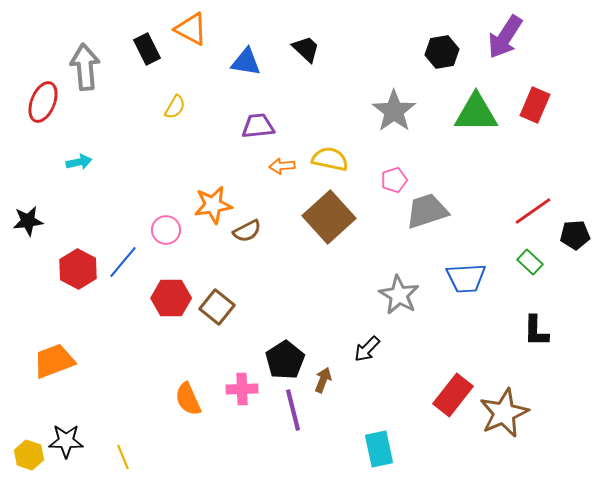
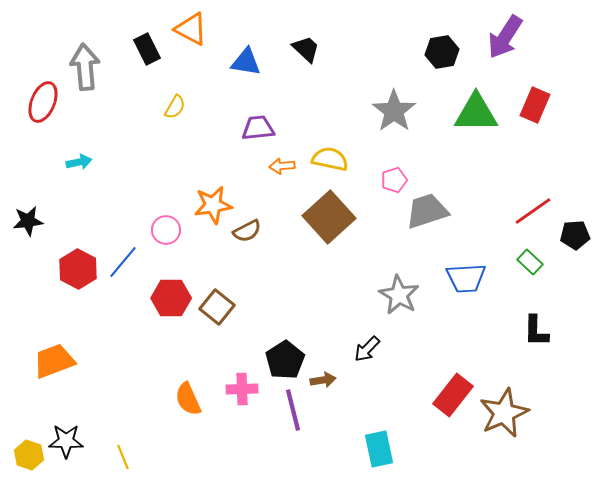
purple trapezoid at (258, 126): moved 2 px down
brown arrow at (323, 380): rotated 60 degrees clockwise
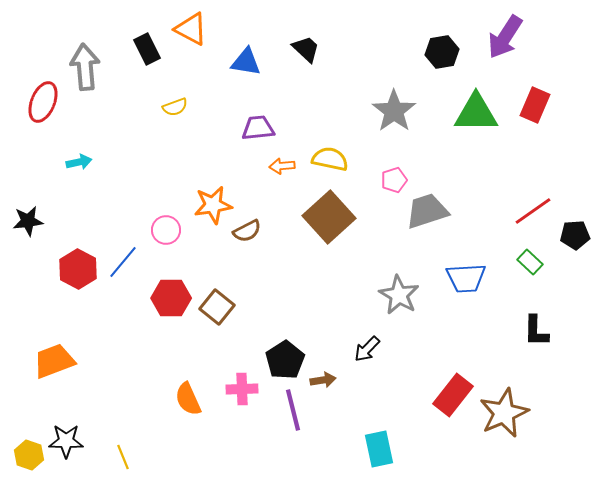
yellow semicircle at (175, 107): rotated 40 degrees clockwise
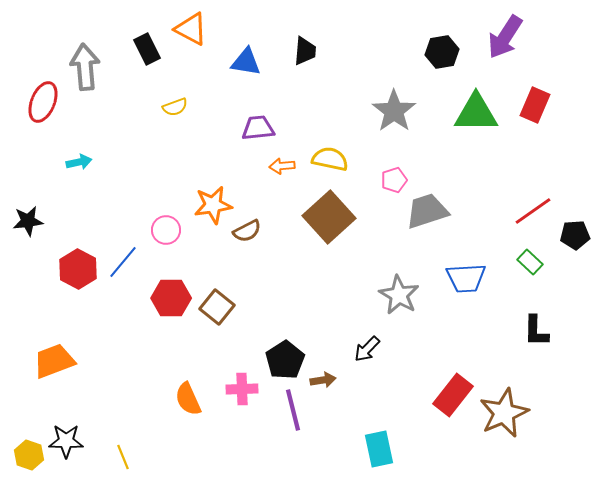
black trapezoid at (306, 49): moved 1 px left, 2 px down; rotated 52 degrees clockwise
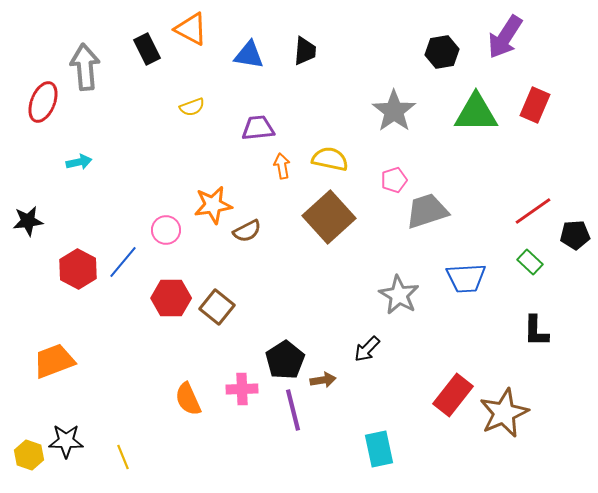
blue triangle at (246, 62): moved 3 px right, 7 px up
yellow semicircle at (175, 107): moved 17 px right
orange arrow at (282, 166): rotated 85 degrees clockwise
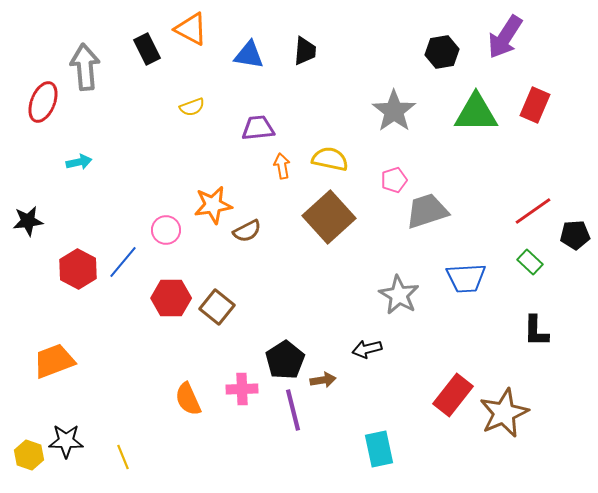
black arrow at (367, 349): rotated 32 degrees clockwise
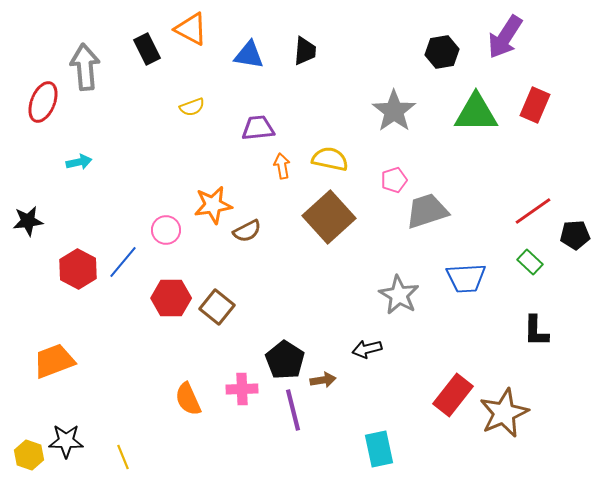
black pentagon at (285, 360): rotated 6 degrees counterclockwise
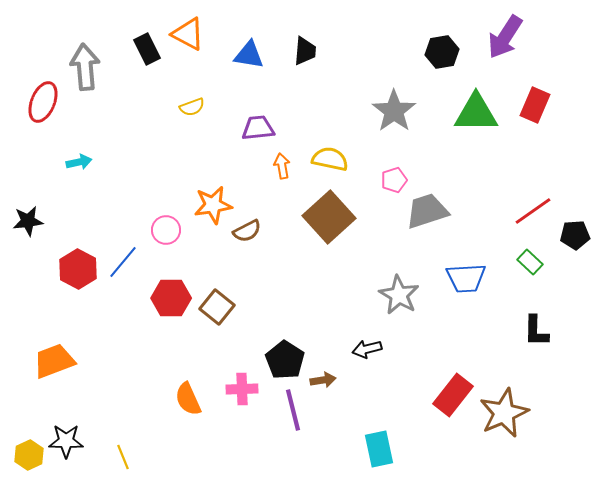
orange triangle at (191, 29): moved 3 px left, 5 px down
yellow hexagon at (29, 455): rotated 16 degrees clockwise
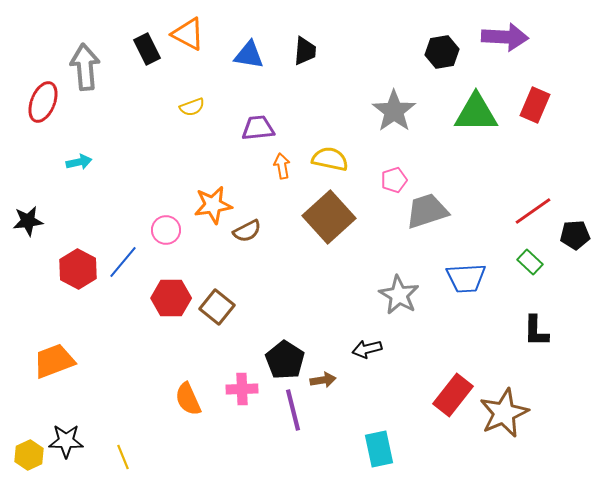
purple arrow at (505, 37): rotated 120 degrees counterclockwise
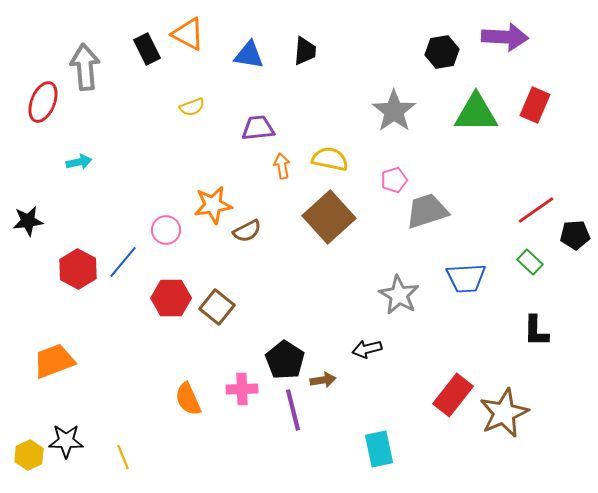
red line at (533, 211): moved 3 px right, 1 px up
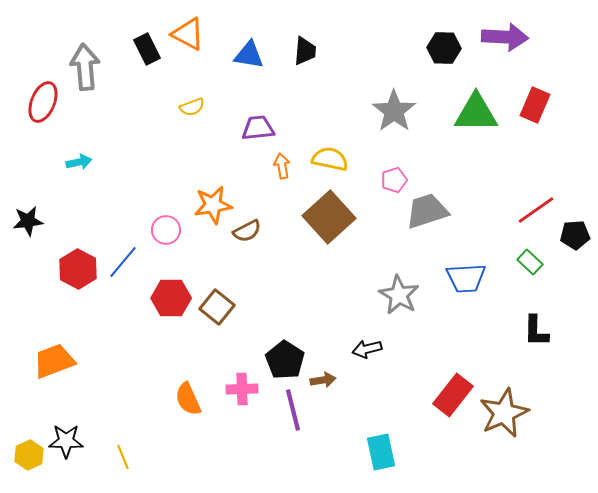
black hexagon at (442, 52): moved 2 px right, 4 px up; rotated 12 degrees clockwise
cyan rectangle at (379, 449): moved 2 px right, 3 px down
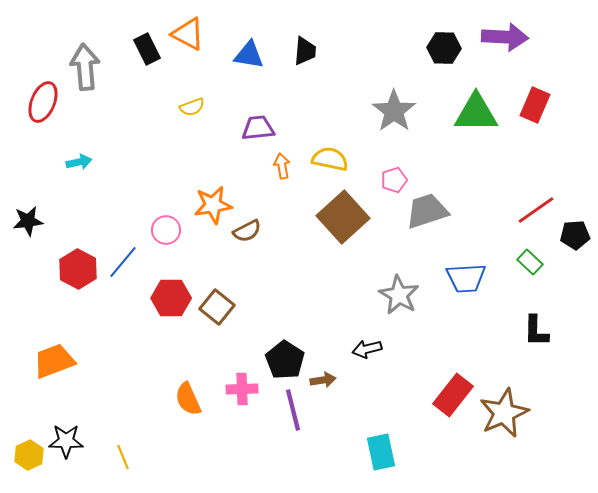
brown square at (329, 217): moved 14 px right
